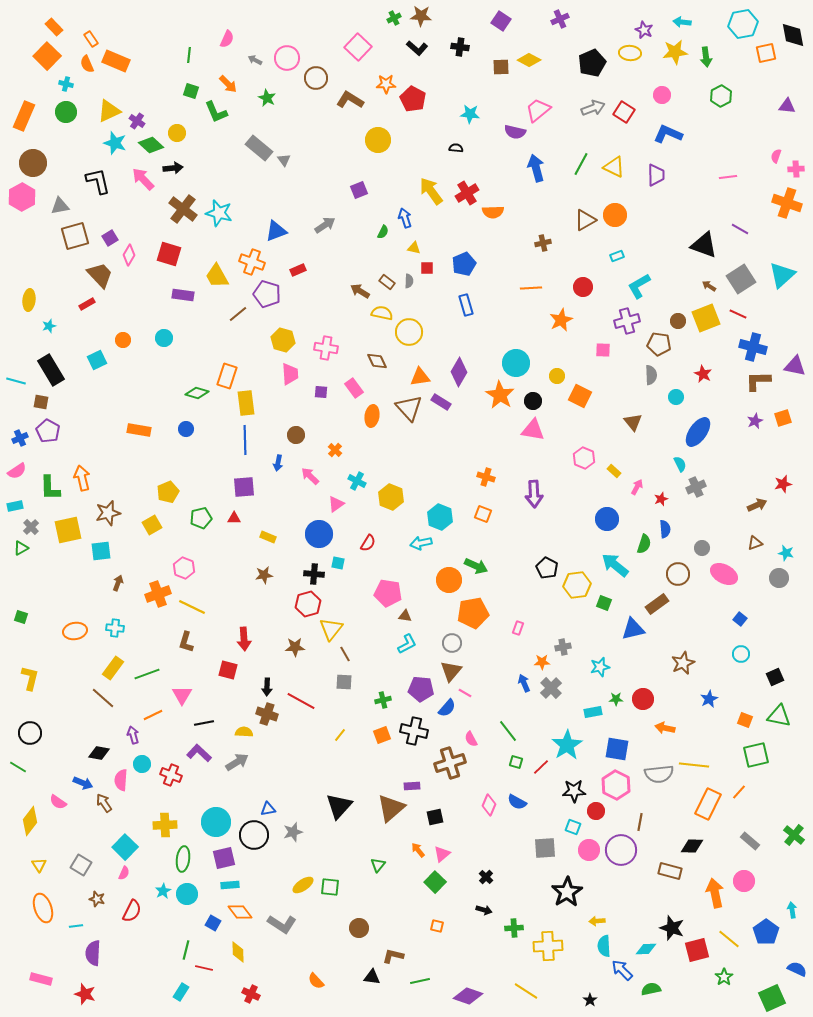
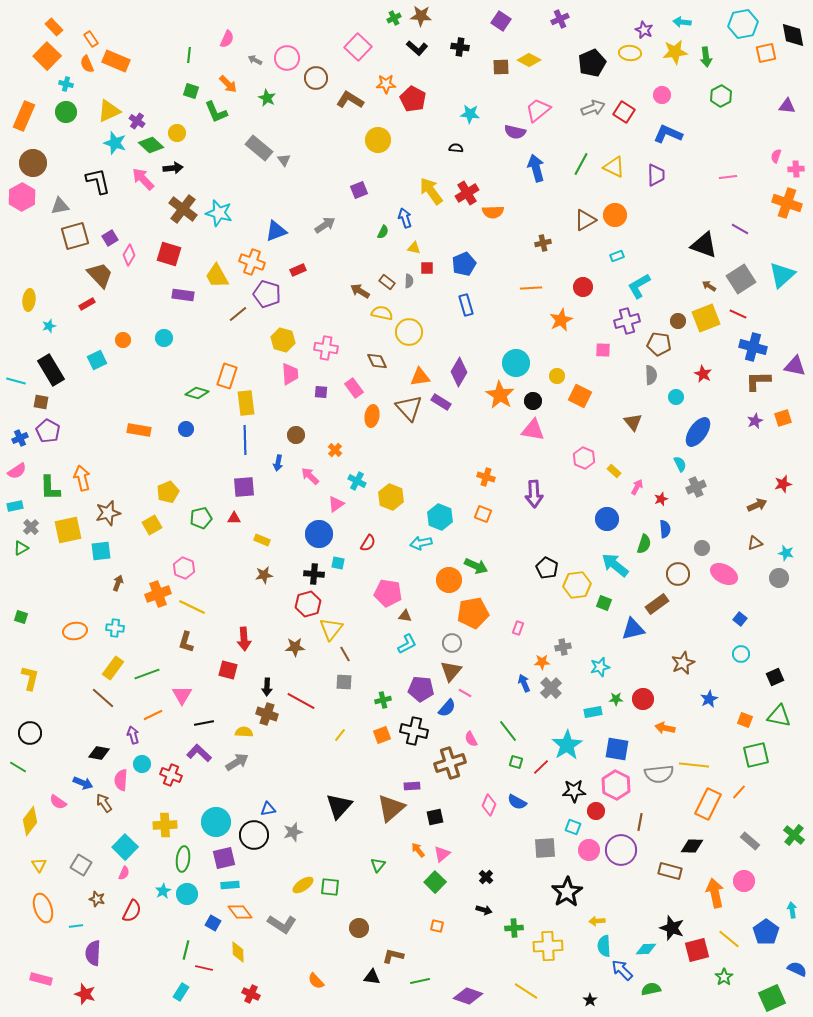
yellow rectangle at (268, 537): moved 6 px left, 3 px down
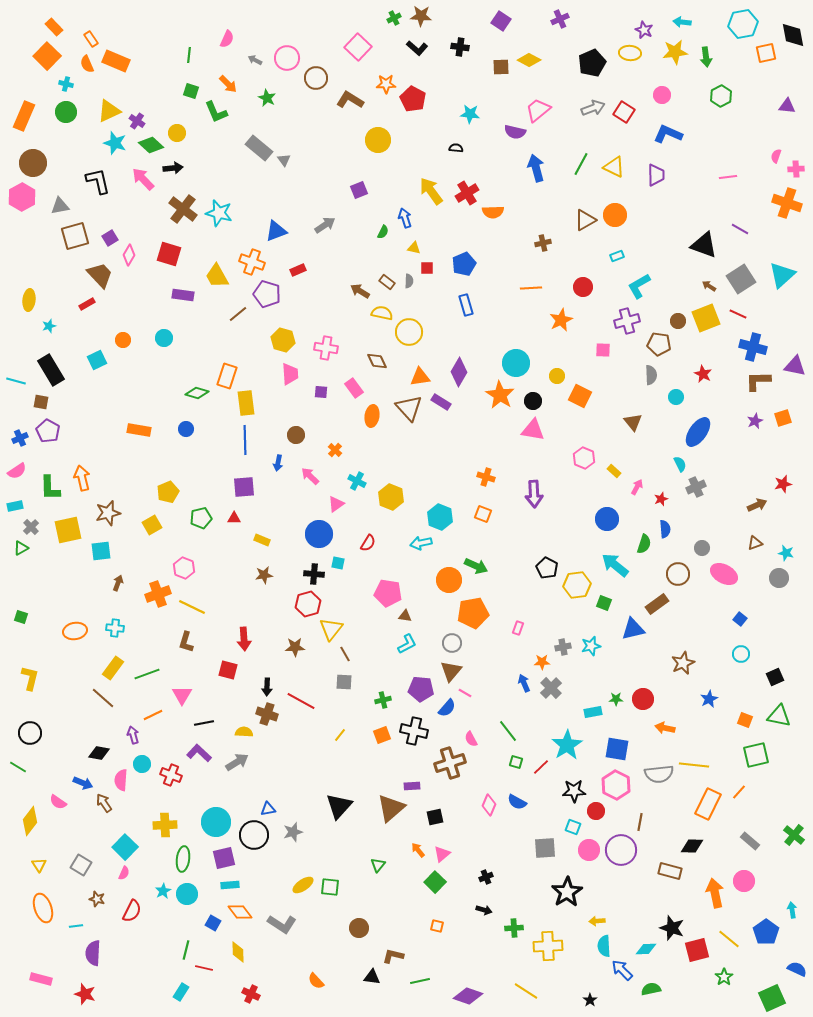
cyan star at (600, 667): moved 9 px left, 21 px up
black cross at (486, 877): rotated 24 degrees clockwise
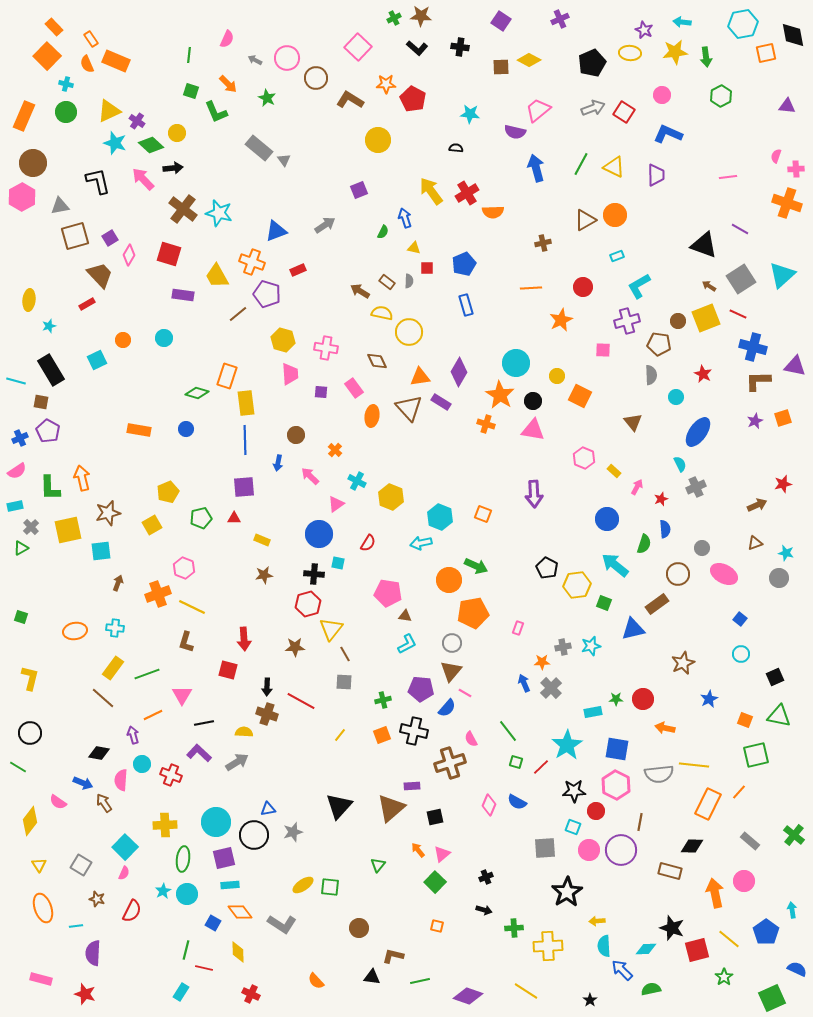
orange cross at (486, 477): moved 53 px up
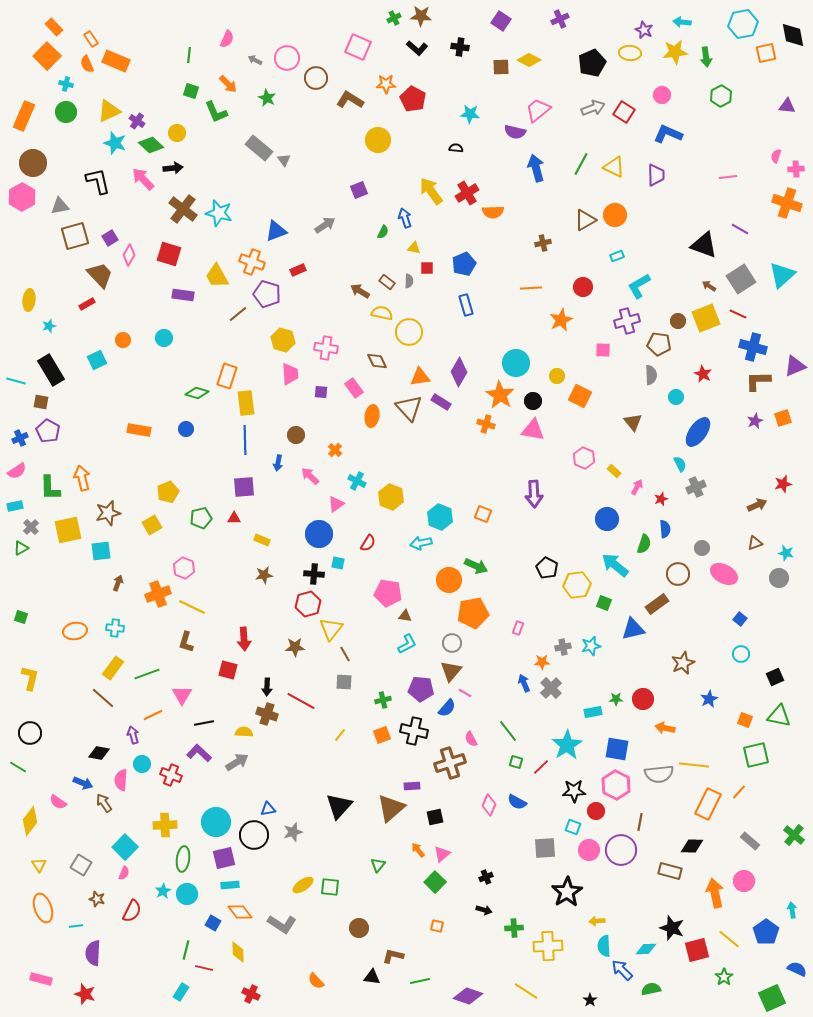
pink square at (358, 47): rotated 20 degrees counterclockwise
purple triangle at (795, 366): rotated 35 degrees counterclockwise
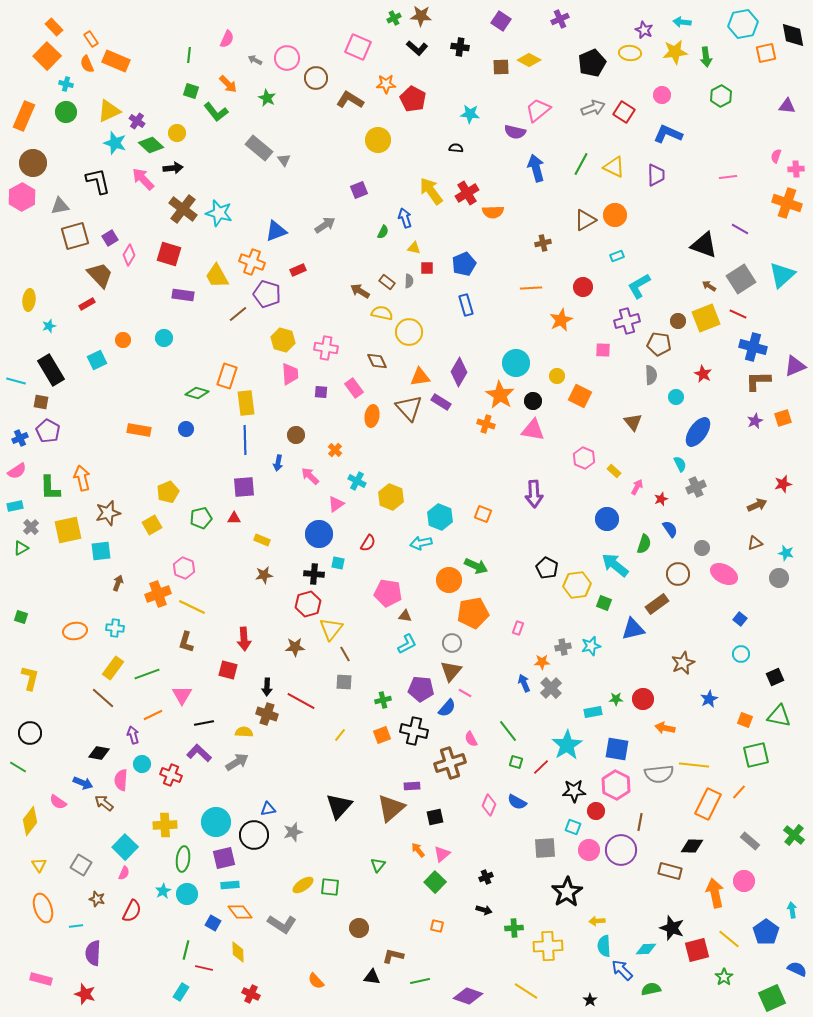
green L-shape at (216, 112): rotated 15 degrees counterclockwise
blue semicircle at (665, 529): moved 5 px right; rotated 30 degrees counterclockwise
brown arrow at (104, 803): rotated 18 degrees counterclockwise
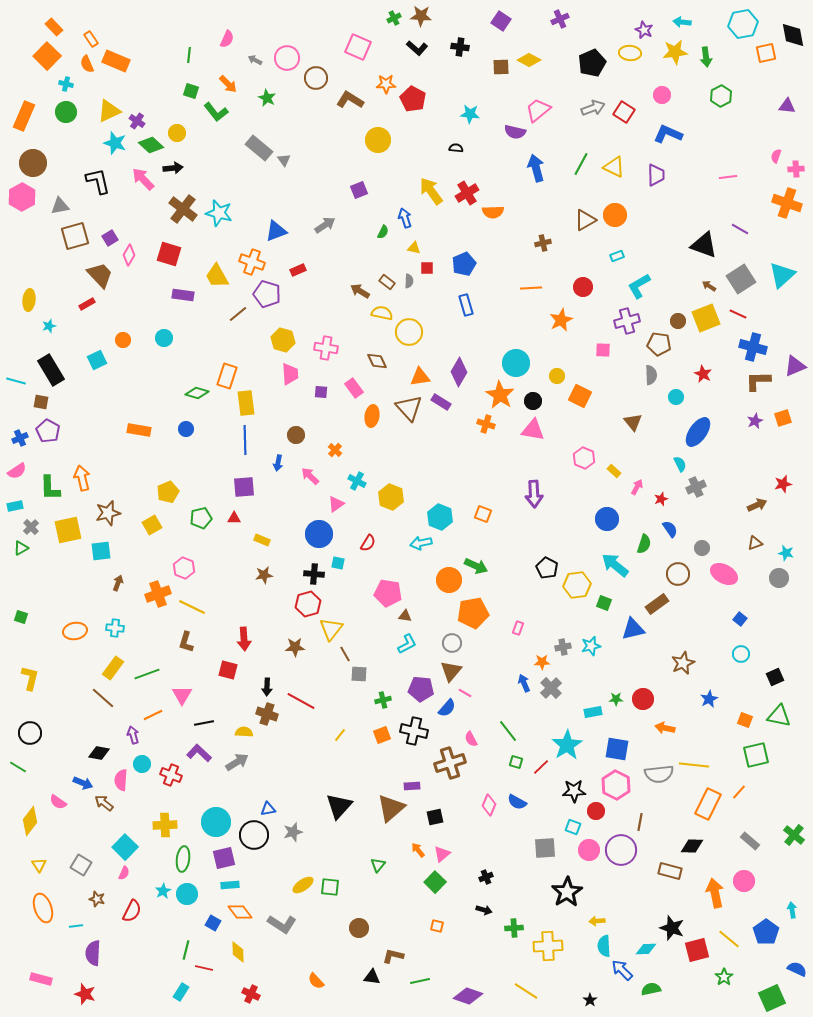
gray square at (344, 682): moved 15 px right, 8 px up
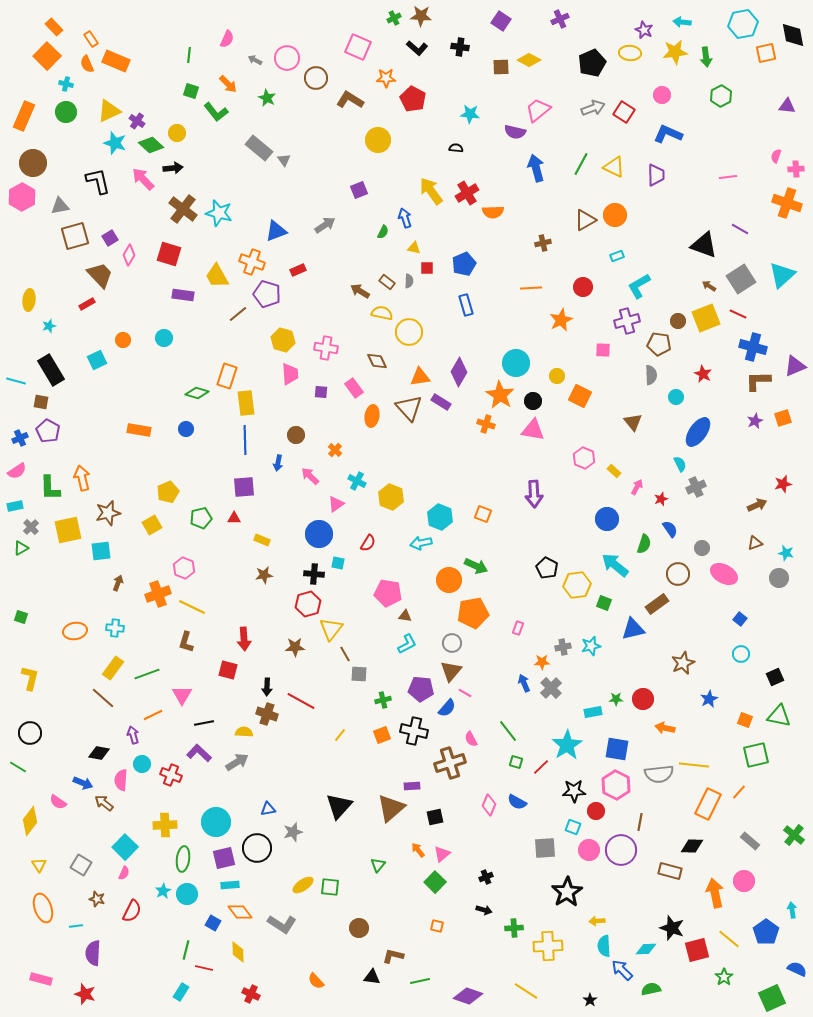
orange star at (386, 84): moved 6 px up
black circle at (254, 835): moved 3 px right, 13 px down
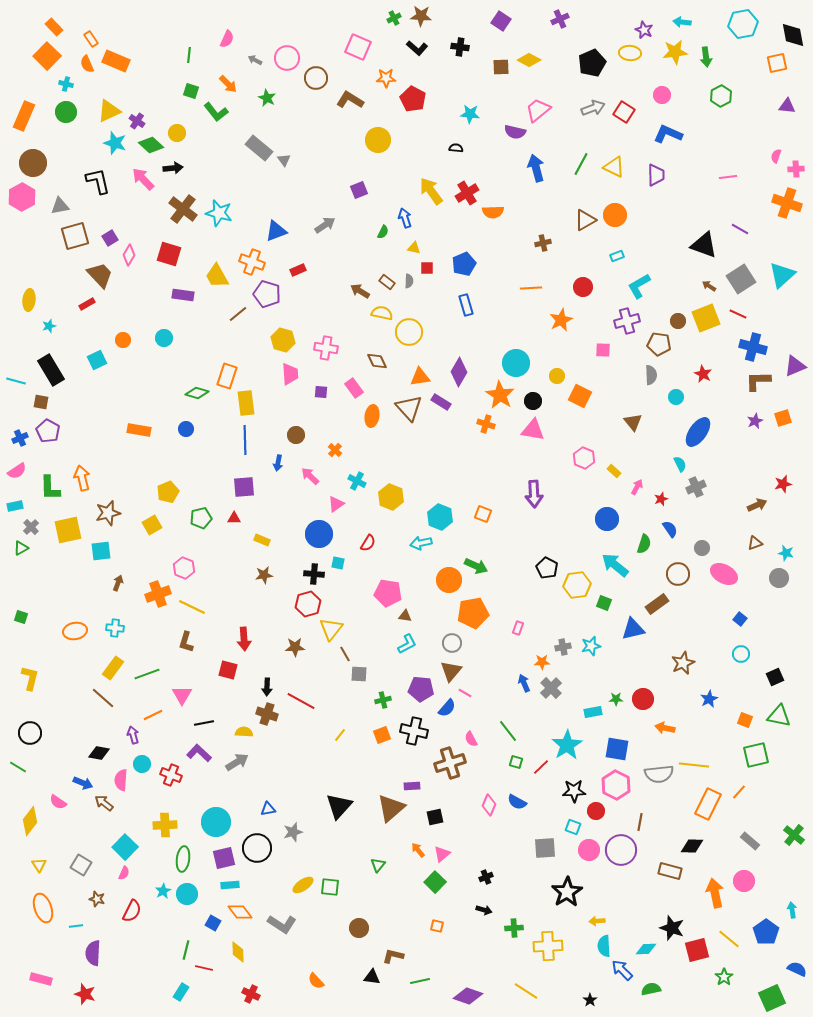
orange square at (766, 53): moved 11 px right, 10 px down
